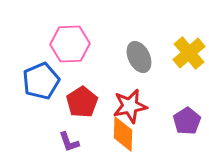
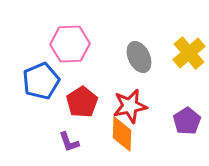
orange diamond: moved 1 px left
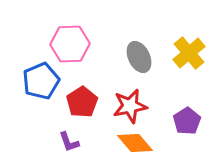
orange diamond: moved 13 px right, 9 px down; rotated 42 degrees counterclockwise
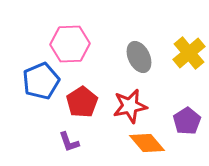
orange diamond: moved 12 px right
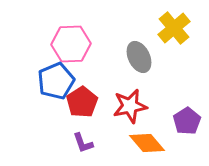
pink hexagon: moved 1 px right
yellow cross: moved 15 px left, 25 px up
blue pentagon: moved 15 px right
purple L-shape: moved 14 px right, 1 px down
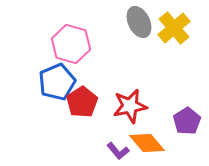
pink hexagon: rotated 18 degrees clockwise
gray ellipse: moved 35 px up
blue pentagon: moved 1 px right, 1 px down
purple L-shape: moved 35 px right, 8 px down; rotated 20 degrees counterclockwise
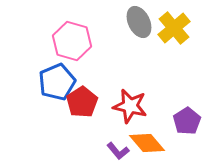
pink hexagon: moved 1 px right, 3 px up
red star: rotated 24 degrees clockwise
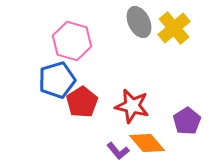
blue pentagon: moved 2 px up; rotated 6 degrees clockwise
red star: moved 2 px right
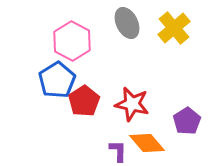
gray ellipse: moved 12 px left, 1 px down
pink hexagon: rotated 12 degrees clockwise
blue pentagon: rotated 15 degrees counterclockwise
red pentagon: moved 2 px right, 1 px up
red star: moved 2 px up
purple L-shape: rotated 140 degrees counterclockwise
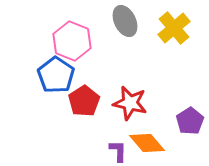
gray ellipse: moved 2 px left, 2 px up
pink hexagon: rotated 6 degrees counterclockwise
blue pentagon: moved 1 px left, 5 px up; rotated 6 degrees counterclockwise
red star: moved 2 px left, 1 px up
purple pentagon: moved 3 px right
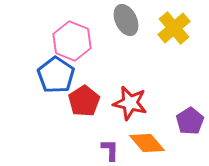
gray ellipse: moved 1 px right, 1 px up
purple L-shape: moved 8 px left, 1 px up
